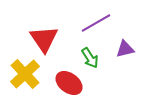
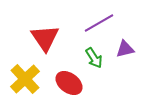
purple line: moved 3 px right
red triangle: moved 1 px right, 1 px up
green arrow: moved 4 px right
yellow cross: moved 5 px down
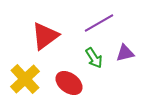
red triangle: moved 2 px up; rotated 28 degrees clockwise
purple triangle: moved 4 px down
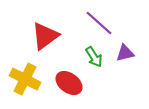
purple line: rotated 72 degrees clockwise
green arrow: moved 1 px up
yellow cross: rotated 20 degrees counterclockwise
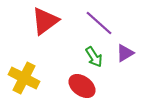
red triangle: moved 15 px up
purple triangle: rotated 18 degrees counterclockwise
yellow cross: moved 1 px left, 1 px up
red ellipse: moved 13 px right, 3 px down
